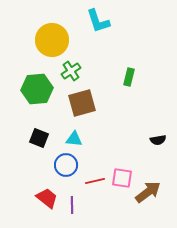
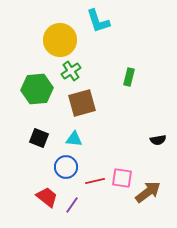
yellow circle: moved 8 px right
blue circle: moved 2 px down
red trapezoid: moved 1 px up
purple line: rotated 36 degrees clockwise
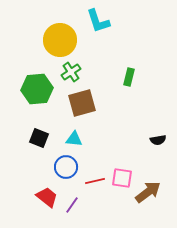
green cross: moved 1 px down
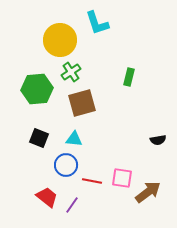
cyan L-shape: moved 1 px left, 2 px down
blue circle: moved 2 px up
red line: moved 3 px left; rotated 24 degrees clockwise
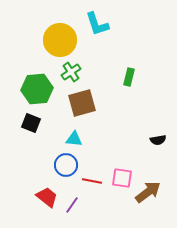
cyan L-shape: moved 1 px down
black square: moved 8 px left, 15 px up
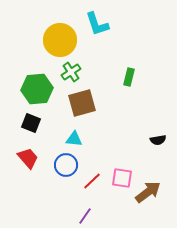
red line: rotated 54 degrees counterclockwise
red trapezoid: moved 19 px left, 39 px up; rotated 10 degrees clockwise
purple line: moved 13 px right, 11 px down
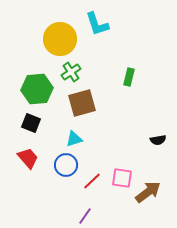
yellow circle: moved 1 px up
cyan triangle: rotated 24 degrees counterclockwise
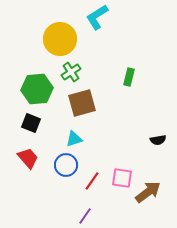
cyan L-shape: moved 7 px up; rotated 76 degrees clockwise
red line: rotated 12 degrees counterclockwise
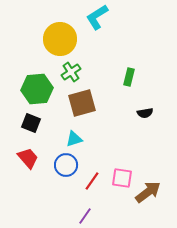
black semicircle: moved 13 px left, 27 px up
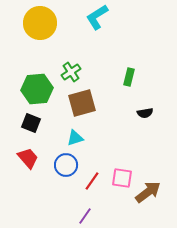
yellow circle: moved 20 px left, 16 px up
cyan triangle: moved 1 px right, 1 px up
